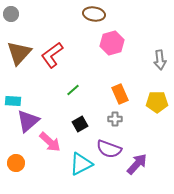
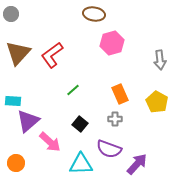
brown triangle: moved 1 px left
yellow pentagon: rotated 30 degrees clockwise
black square: rotated 21 degrees counterclockwise
cyan triangle: rotated 25 degrees clockwise
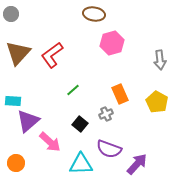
gray cross: moved 9 px left, 5 px up; rotated 24 degrees counterclockwise
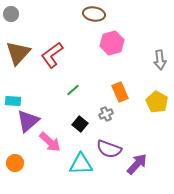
orange rectangle: moved 2 px up
orange circle: moved 1 px left
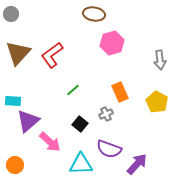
orange circle: moved 2 px down
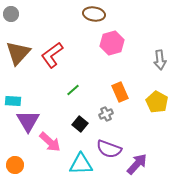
purple triangle: rotated 20 degrees counterclockwise
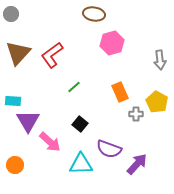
green line: moved 1 px right, 3 px up
gray cross: moved 30 px right; rotated 24 degrees clockwise
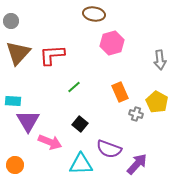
gray circle: moved 7 px down
red L-shape: rotated 32 degrees clockwise
gray cross: rotated 16 degrees clockwise
pink arrow: rotated 20 degrees counterclockwise
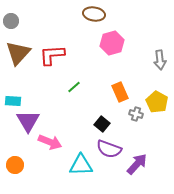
black square: moved 22 px right
cyan triangle: moved 1 px down
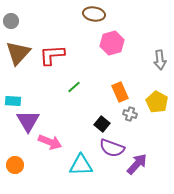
gray cross: moved 6 px left
purple semicircle: moved 3 px right, 1 px up
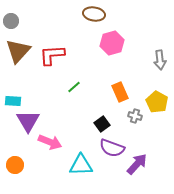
brown triangle: moved 2 px up
gray cross: moved 5 px right, 2 px down
black square: rotated 14 degrees clockwise
